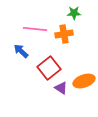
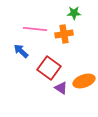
red square: rotated 15 degrees counterclockwise
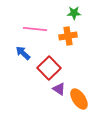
orange cross: moved 4 px right, 2 px down
blue arrow: moved 2 px right, 2 px down
red square: rotated 10 degrees clockwise
orange ellipse: moved 5 px left, 18 px down; rotated 75 degrees clockwise
purple triangle: moved 2 px left, 1 px down
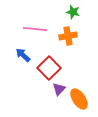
green star: moved 1 px left, 1 px up; rotated 16 degrees clockwise
blue arrow: moved 2 px down
purple triangle: rotated 40 degrees clockwise
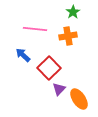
green star: rotated 24 degrees clockwise
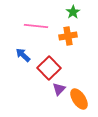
pink line: moved 1 px right, 3 px up
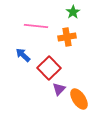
orange cross: moved 1 px left, 1 px down
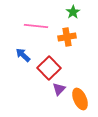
orange ellipse: moved 1 px right; rotated 10 degrees clockwise
